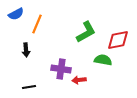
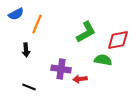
red arrow: moved 1 px right, 1 px up
black line: rotated 32 degrees clockwise
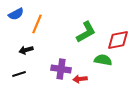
black arrow: rotated 80 degrees clockwise
black line: moved 10 px left, 13 px up; rotated 40 degrees counterclockwise
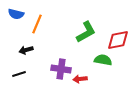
blue semicircle: rotated 42 degrees clockwise
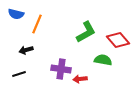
red diamond: rotated 60 degrees clockwise
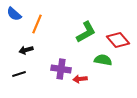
blue semicircle: moved 2 px left; rotated 28 degrees clockwise
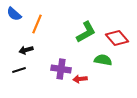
red diamond: moved 1 px left, 2 px up
black line: moved 4 px up
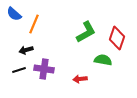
orange line: moved 3 px left
red diamond: rotated 60 degrees clockwise
purple cross: moved 17 px left
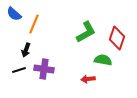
black arrow: rotated 56 degrees counterclockwise
red arrow: moved 8 px right
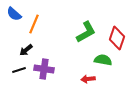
black arrow: rotated 32 degrees clockwise
